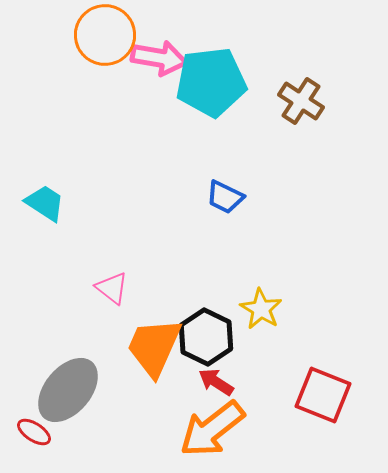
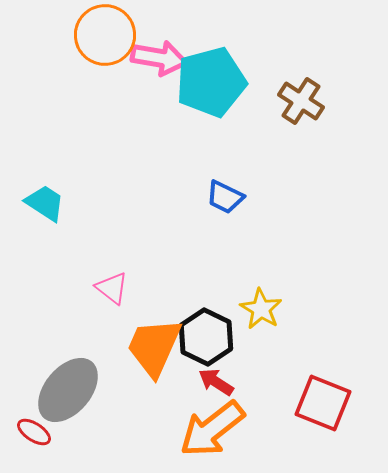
cyan pentagon: rotated 8 degrees counterclockwise
red square: moved 8 px down
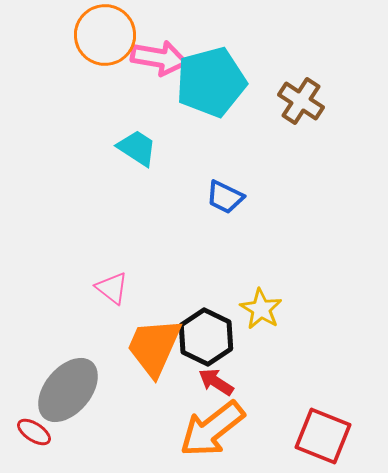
cyan trapezoid: moved 92 px right, 55 px up
red square: moved 33 px down
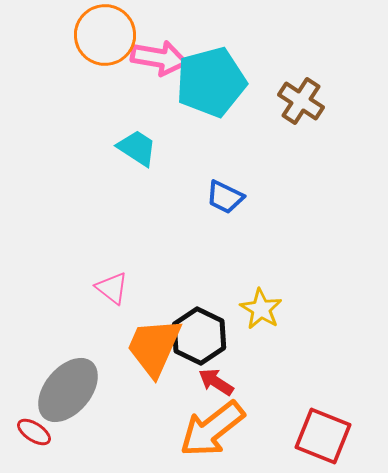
black hexagon: moved 7 px left, 1 px up
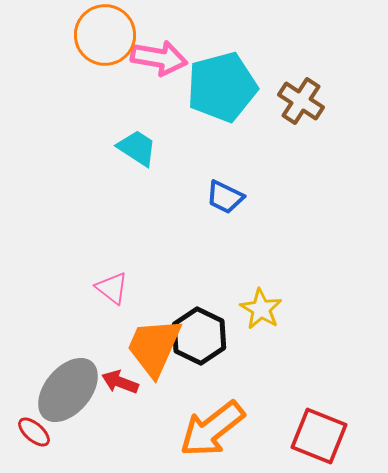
cyan pentagon: moved 11 px right, 5 px down
red arrow: moved 96 px left; rotated 12 degrees counterclockwise
red ellipse: rotated 8 degrees clockwise
red square: moved 4 px left
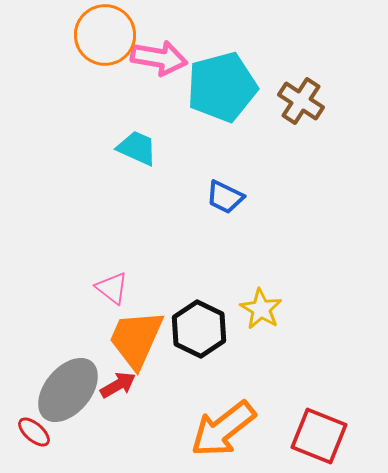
cyan trapezoid: rotated 9 degrees counterclockwise
black hexagon: moved 7 px up
orange trapezoid: moved 18 px left, 8 px up
red arrow: moved 2 px left, 3 px down; rotated 129 degrees clockwise
orange arrow: moved 11 px right
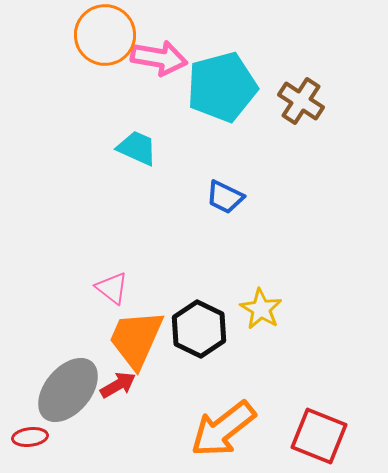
red ellipse: moved 4 px left, 5 px down; rotated 48 degrees counterclockwise
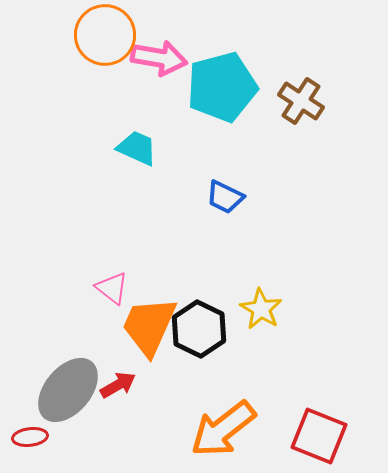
orange trapezoid: moved 13 px right, 13 px up
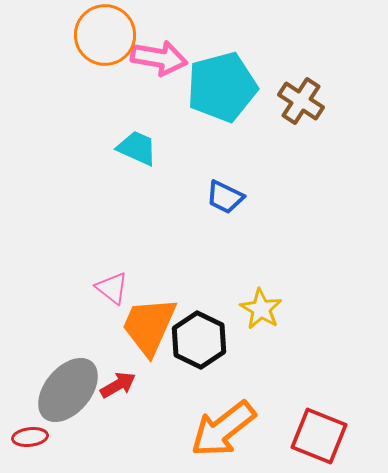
black hexagon: moved 11 px down
